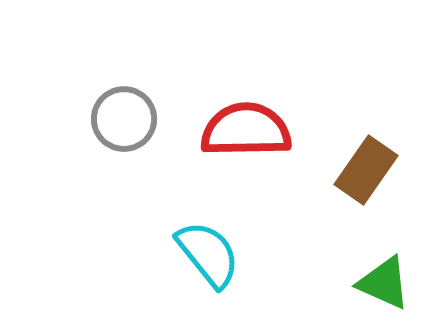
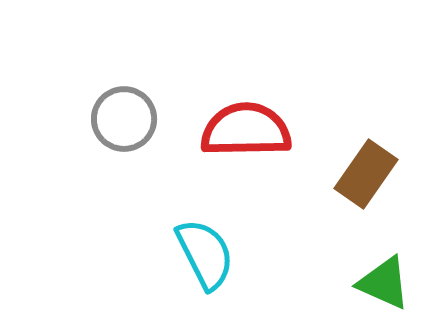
brown rectangle: moved 4 px down
cyan semicircle: moved 3 px left; rotated 12 degrees clockwise
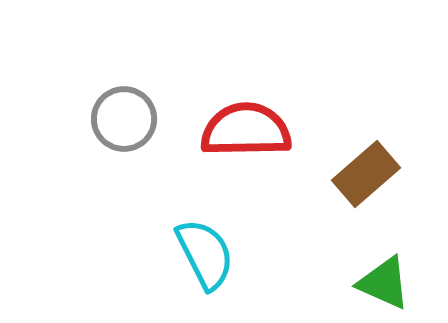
brown rectangle: rotated 14 degrees clockwise
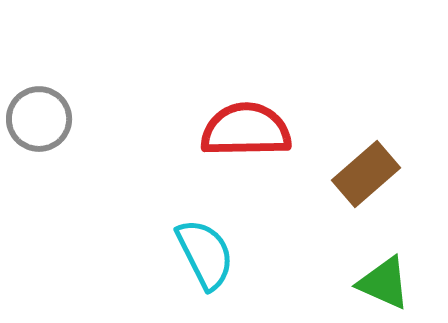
gray circle: moved 85 px left
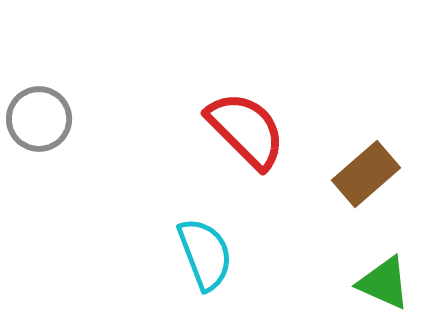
red semicircle: rotated 46 degrees clockwise
cyan semicircle: rotated 6 degrees clockwise
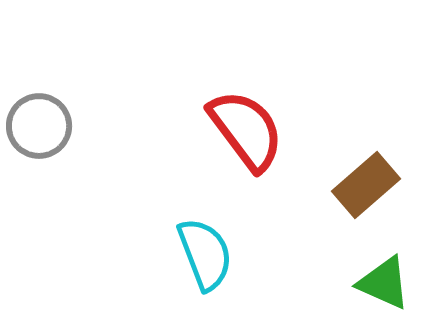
gray circle: moved 7 px down
red semicircle: rotated 8 degrees clockwise
brown rectangle: moved 11 px down
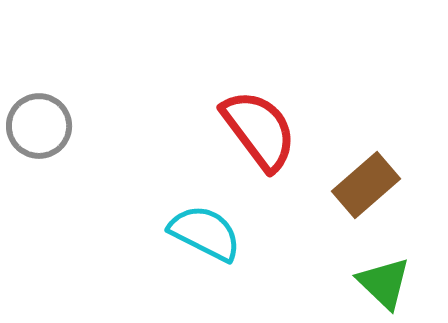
red semicircle: moved 13 px right
cyan semicircle: moved 21 px up; rotated 42 degrees counterclockwise
green triangle: rotated 20 degrees clockwise
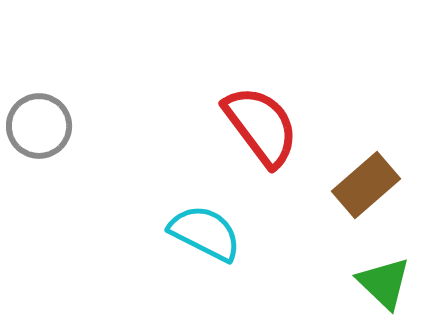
red semicircle: moved 2 px right, 4 px up
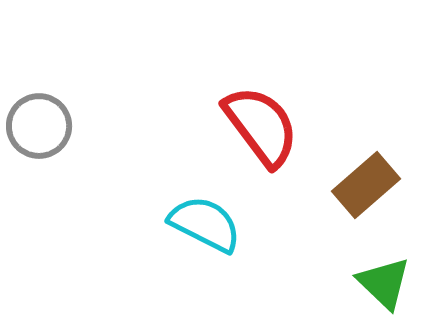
cyan semicircle: moved 9 px up
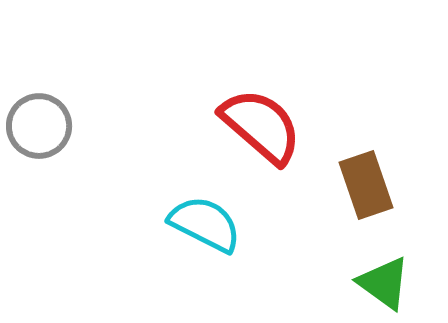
red semicircle: rotated 12 degrees counterclockwise
brown rectangle: rotated 68 degrees counterclockwise
green triangle: rotated 8 degrees counterclockwise
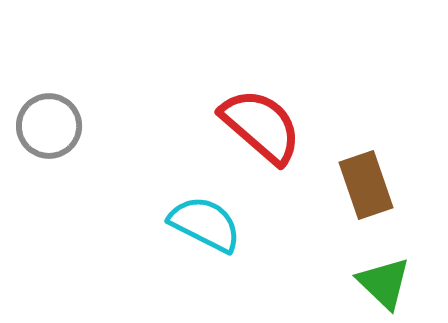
gray circle: moved 10 px right
green triangle: rotated 8 degrees clockwise
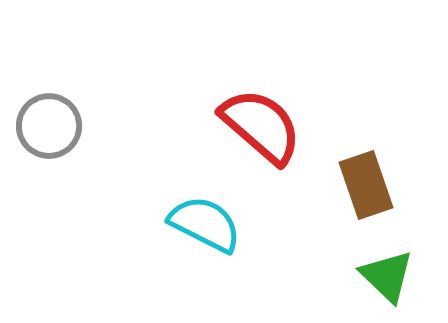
green triangle: moved 3 px right, 7 px up
